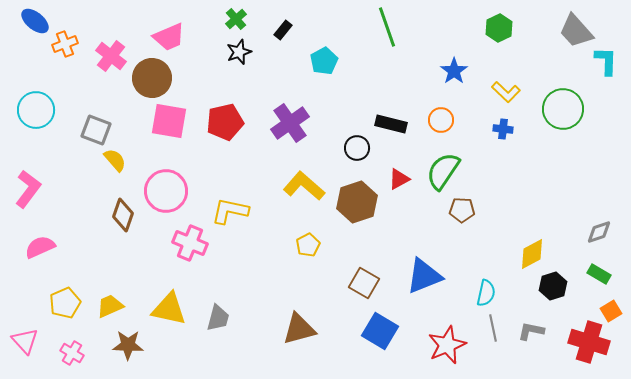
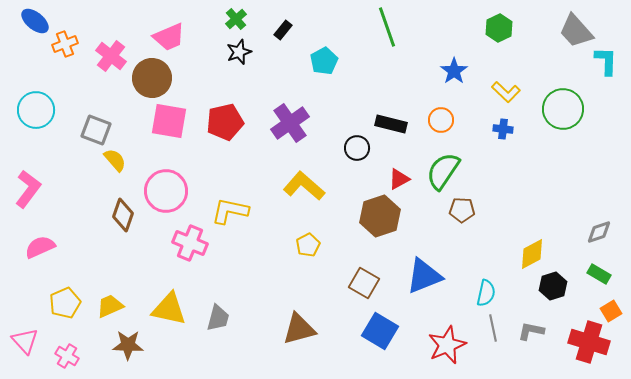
brown hexagon at (357, 202): moved 23 px right, 14 px down
pink cross at (72, 353): moved 5 px left, 3 px down
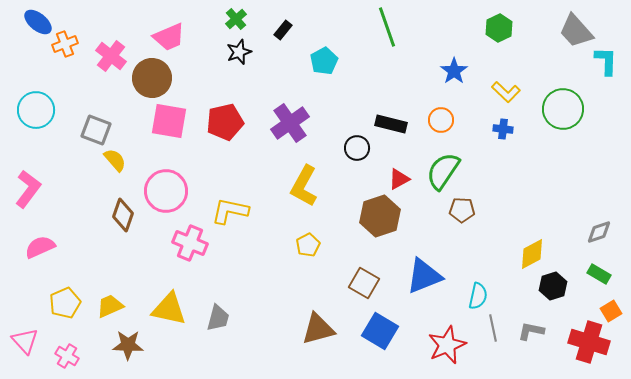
blue ellipse at (35, 21): moved 3 px right, 1 px down
yellow L-shape at (304, 186): rotated 102 degrees counterclockwise
cyan semicircle at (486, 293): moved 8 px left, 3 px down
brown triangle at (299, 329): moved 19 px right
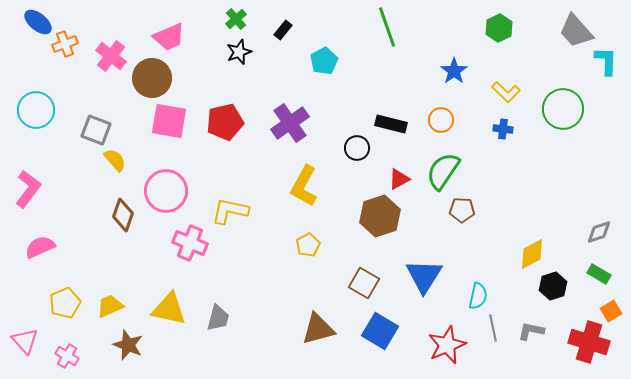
blue triangle at (424, 276): rotated 36 degrees counterclockwise
brown star at (128, 345): rotated 20 degrees clockwise
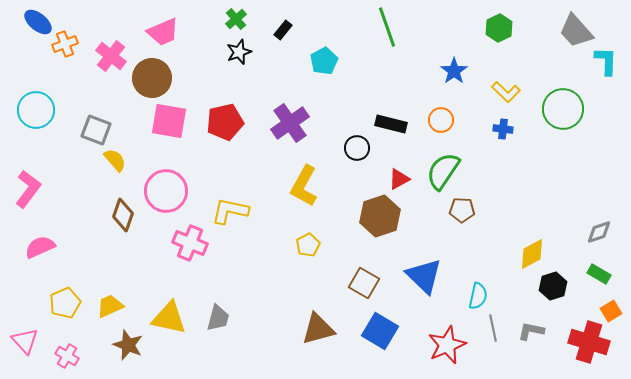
pink trapezoid at (169, 37): moved 6 px left, 5 px up
blue triangle at (424, 276): rotated 18 degrees counterclockwise
yellow triangle at (169, 309): moved 9 px down
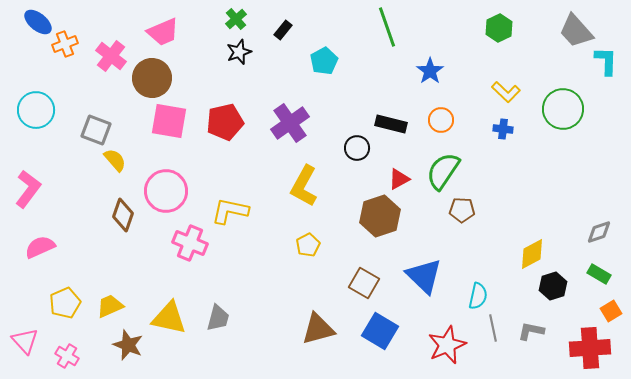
blue star at (454, 71): moved 24 px left
red cross at (589, 342): moved 1 px right, 6 px down; rotated 21 degrees counterclockwise
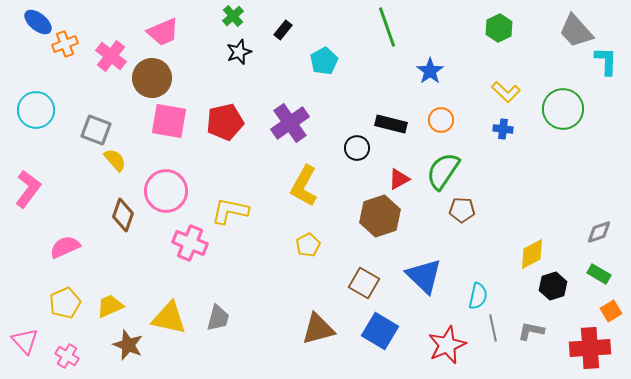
green cross at (236, 19): moved 3 px left, 3 px up
pink semicircle at (40, 247): moved 25 px right
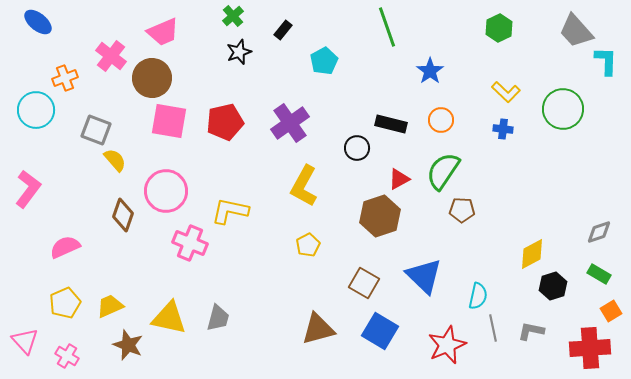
orange cross at (65, 44): moved 34 px down
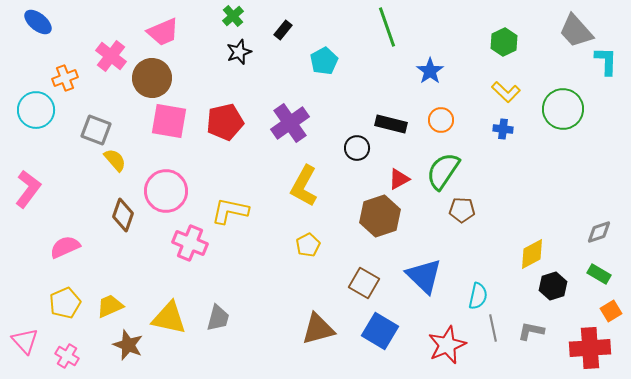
green hexagon at (499, 28): moved 5 px right, 14 px down
